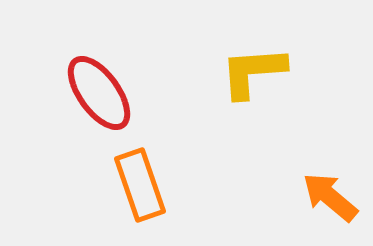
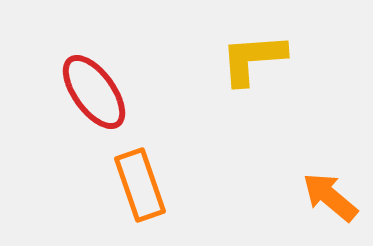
yellow L-shape: moved 13 px up
red ellipse: moved 5 px left, 1 px up
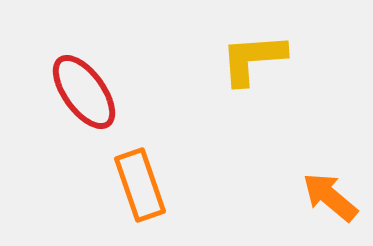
red ellipse: moved 10 px left
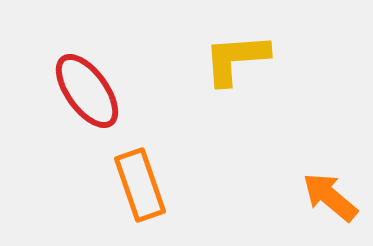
yellow L-shape: moved 17 px left
red ellipse: moved 3 px right, 1 px up
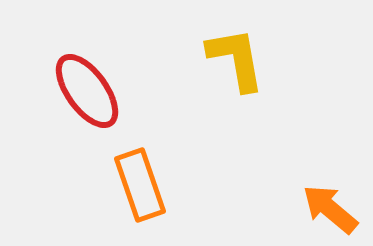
yellow L-shape: rotated 84 degrees clockwise
orange arrow: moved 12 px down
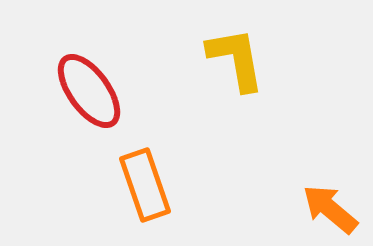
red ellipse: moved 2 px right
orange rectangle: moved 5 px right
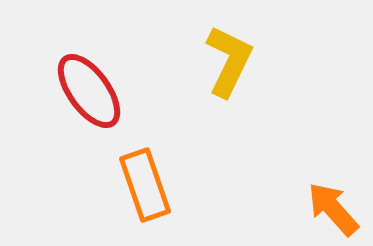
yellow L-shape: moved 7 px left, 2 px down; rotated 36 degrees clockwise
orange arrow: moved 3 px right; rotated 8 degrees clockwise
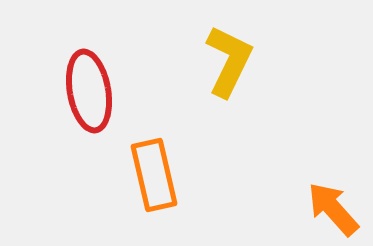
red ellipse: rotated 26 degrees clockwise
orange rectangle: moved 9 px right, 10 px up; rotated 6 degrees clockwise
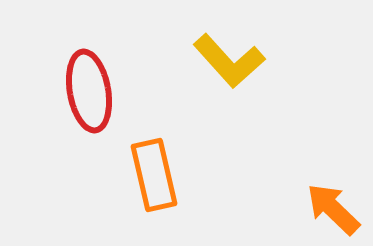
yellow L-shape: rotated 112 degrees clockwise
orange arrow: rotated 4 degrees counterclockwise
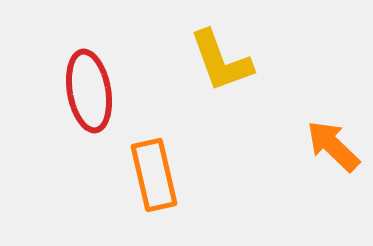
yellow L-shape: moved 8 px left; rotated 22 degrees clockwise
orange arrow: moved 63 px up
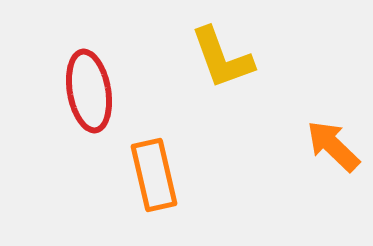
yellow L-shape: moved 1 px right, 3 px up
